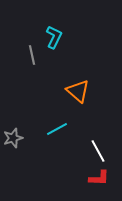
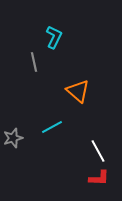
gray line: moved 2 px right, 7 px down
cyan line: moved 5 px left, 2 px up
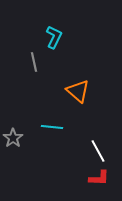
cyan line: rotated 35 degrees clockwise
gray star: rotated 18 degrees counterclockwise
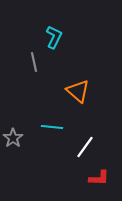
white line: moved 13 px left, 4 px up; rotated 65 degrees clockwise
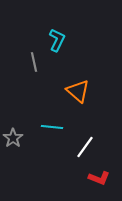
cyan L-shape: moved 3 px right, 3 px down
red L-shape: rotated 20 degrees clockwise
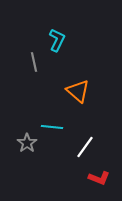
gray star: moved 14 px right, 5 px down
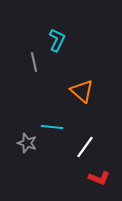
orange triangle: moved 4 px right
gray star: rotated 18 degrees counterclockwise
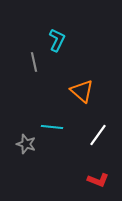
gray star: moved 1 px left, 1 px down
white line: moved 13 px right, 12 px up
red L-shape: moved 1 px left, 2 px down
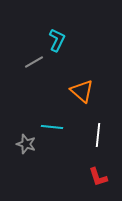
gray line: rotated 72 degrees clockwise
white line: rotated 30 degrees counterclockwise
red L-shape: moved 3 px up; rotated 50 degrees clockwise
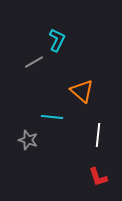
cyan line: moved 10 px up
gray star: moved 2 px right, 4 px up
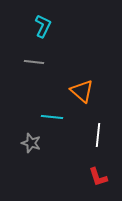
cyan L-shape: moved 14 px left, 14 px up
gray line: rotated 36 degrees clockwise
gray star: moved 3 px right, 3 px down
